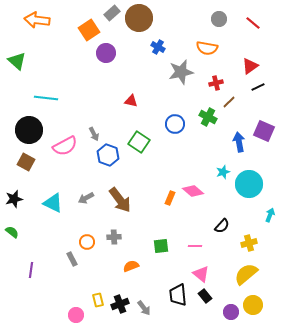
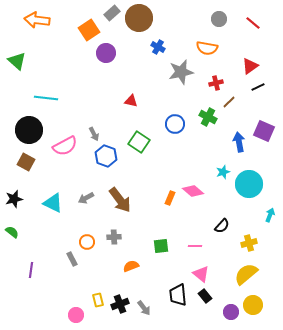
blue hexagon at (108, 155): moved 2 px left, 1 px down
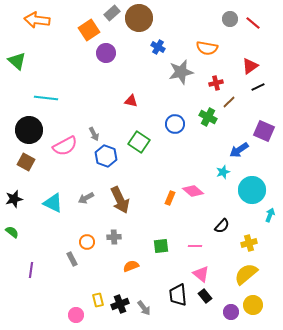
gray circle at (219, 19): moved 11 px right
blue arrow at (239, 142): moved 8 px down; rotated 114 degrees counterclockwise
cyan circle at (249, 184): moved 3 px right, 6 px down
brown arrow at (120, 200): rotated 12 degrees clockwise
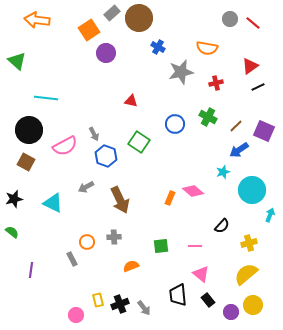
brown line at (229, 102): moved 7 px right, 24 px down
gray arrow at (86, 198): moved 11 px up
black rectangle at (205, 296): moved 3 px right, 4 px down
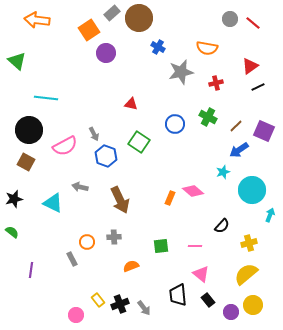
red triangle at (131, 101): moved 3 px down
gray arrow at (86, 187): moved 6 px left; rotated 42 degrees clockwise
yellow rectangle at (98, 300): rotated 24 degrees counterclockwise
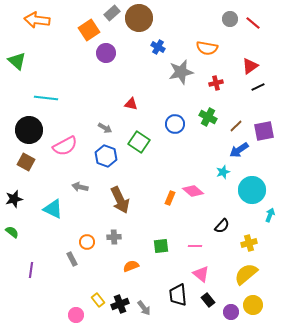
purple square at (264, 131): rotated 35 degrees counterclockwise
gray arrow at (94, 134): moved 11 px right, 6 px up; rotated 32 degrees counterclockwise
cyan triangle at (53, 203): moved 6 px down
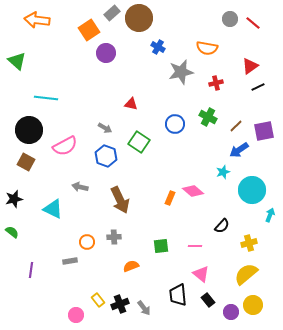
gray rectangle at (72, 259): moved 2 px left, 2 px down; rotated 72 degrees counterclockwise
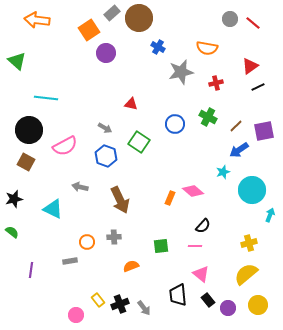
black semicircle at (222, 226): moved 19 px left
yellow circle at (253, 305): moved 5 px right
purple circle at (231, 312): moved 3 px left, 4 px up
